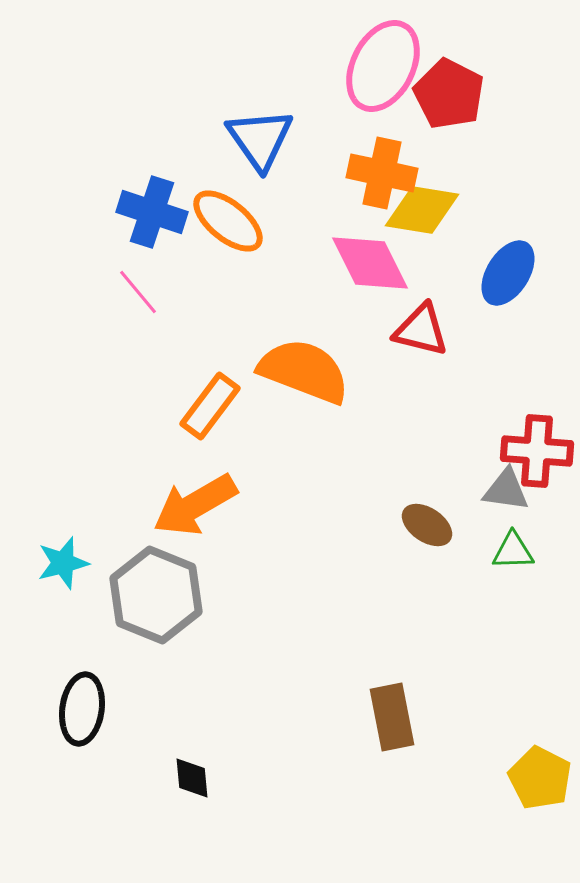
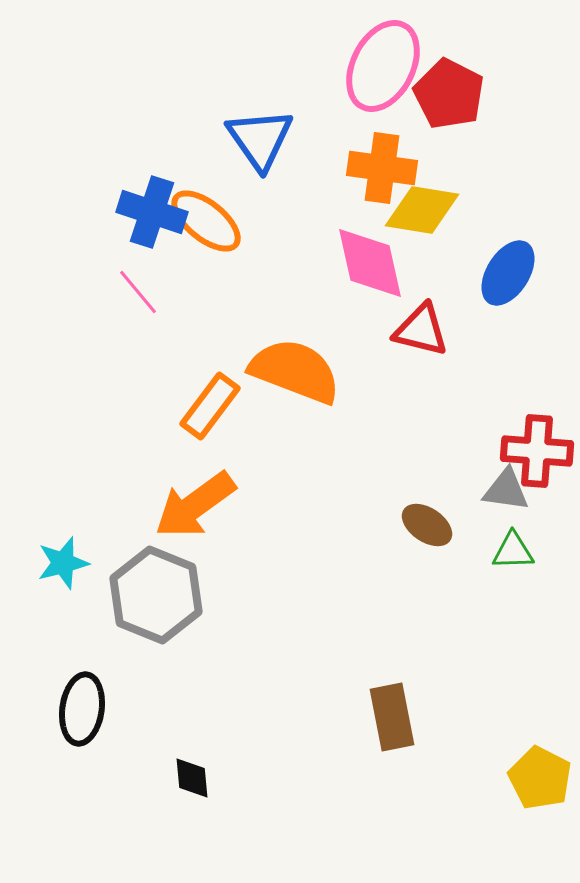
orange cross: moved 5 px up; rotated 4 degrees counterclockwise
orange ellipse: moved 22 px left
pink diamond: rotated 14 degrees clockwise
orange semicircle: moved 9 px left
orange arrow: rotated 6 degrees counterclockwise
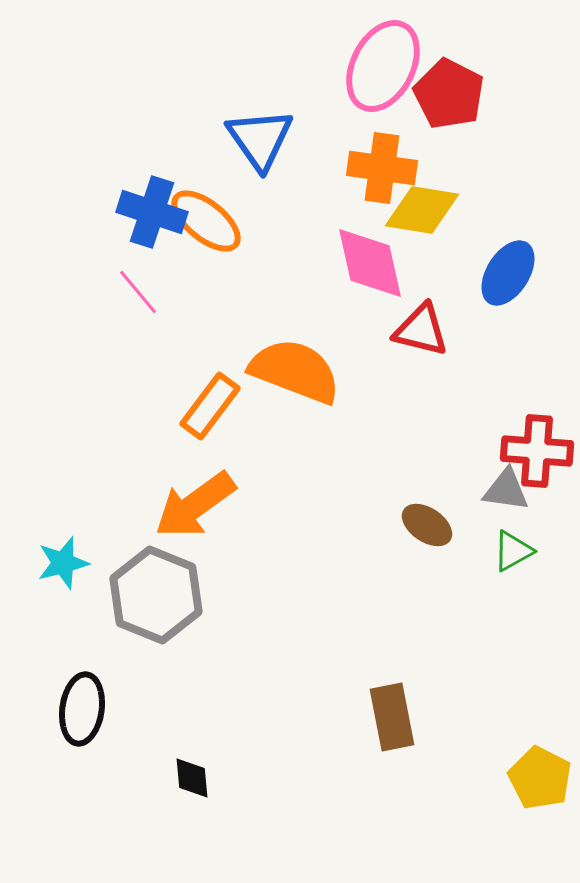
green triangle: rotated 27 degrees counterclockwise
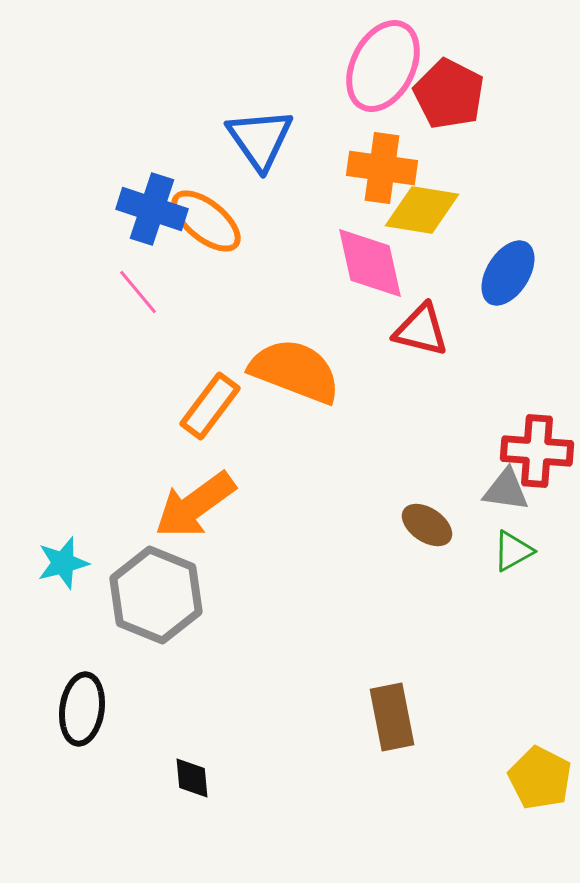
blue cross: moved 3 px up
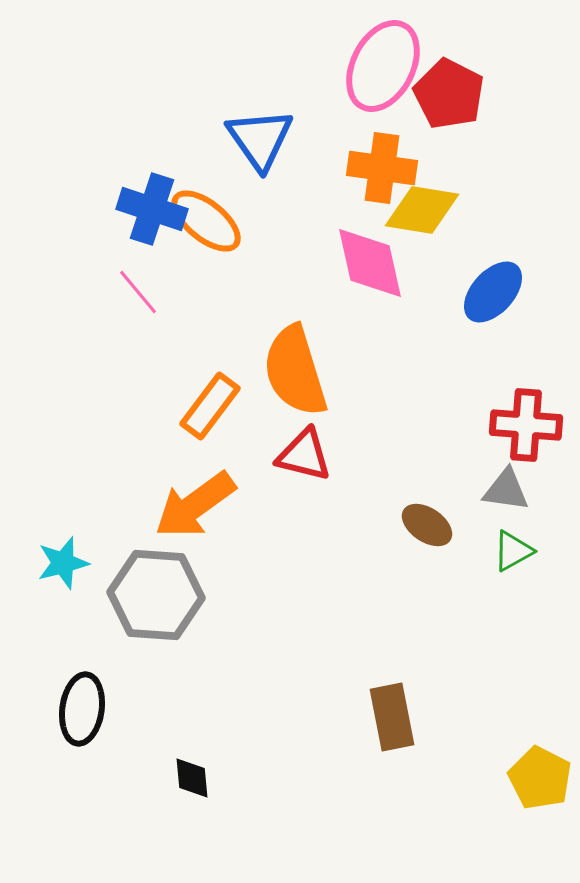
blue ellipse: moved 15 px left, 19 px down; rotated 10 degrees clockwise
red triangle: moved 117 px left, 125 px down
orange semicircle: rotated 128 degrees counterclockwise
red cross: moved 11 px left, 26 px up
gray hexagon: rotated 18 degrees counterclockwise
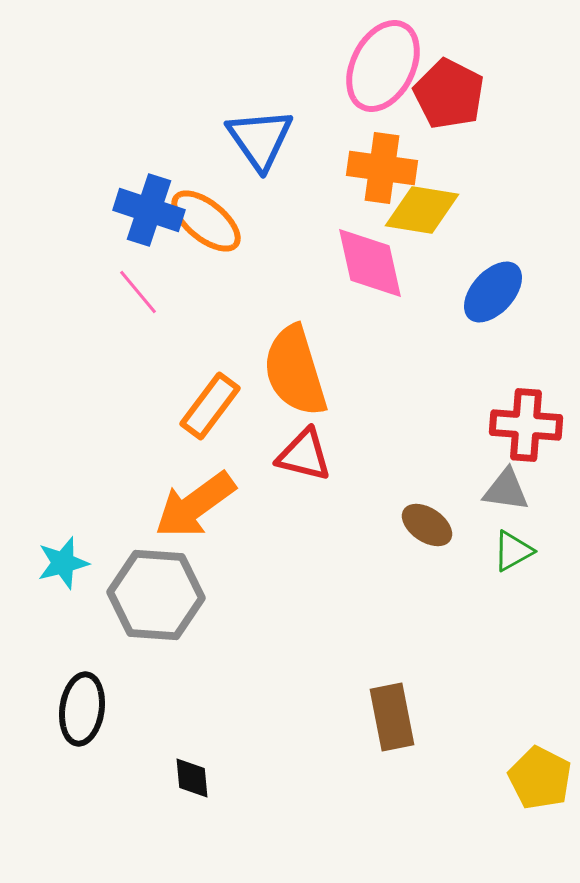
blue cross: moved 3 px left, 1 px down
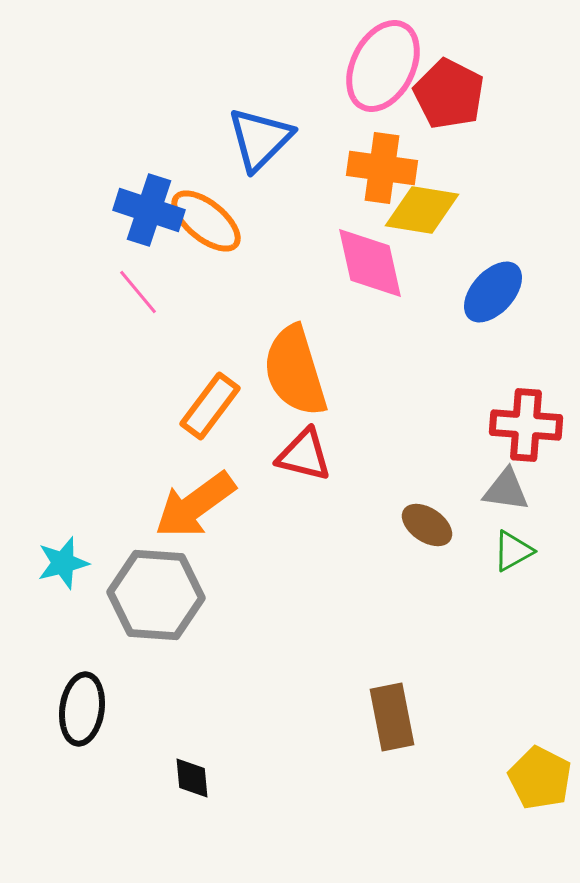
blue triangle: rotated 20 degrees clockwise
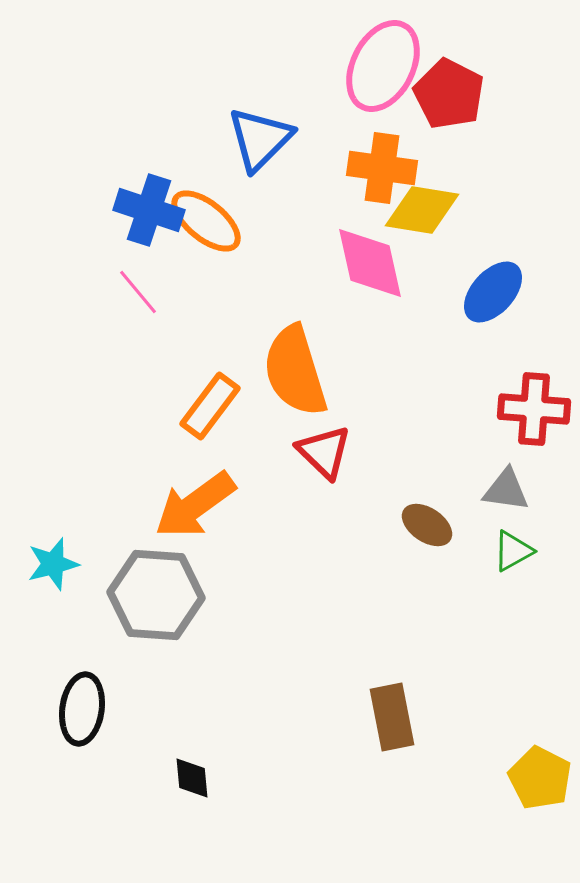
red cross: moved 8 px right, 16 px up
red triangle: moved 20 px right, 3 px up; rotated 30 degrees clockwise
cyan star: moved 10 px left, 1 px down
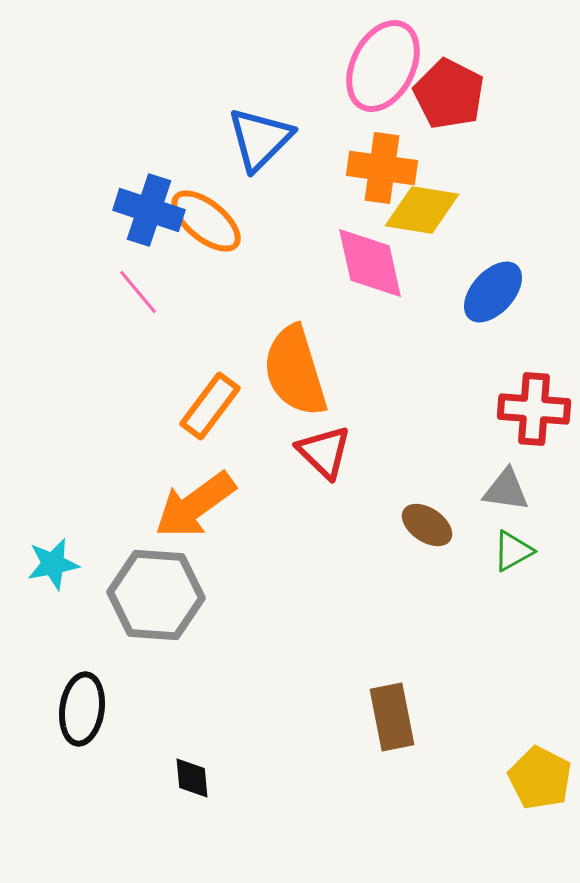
cyan star: rotated 4 degrees clockwise
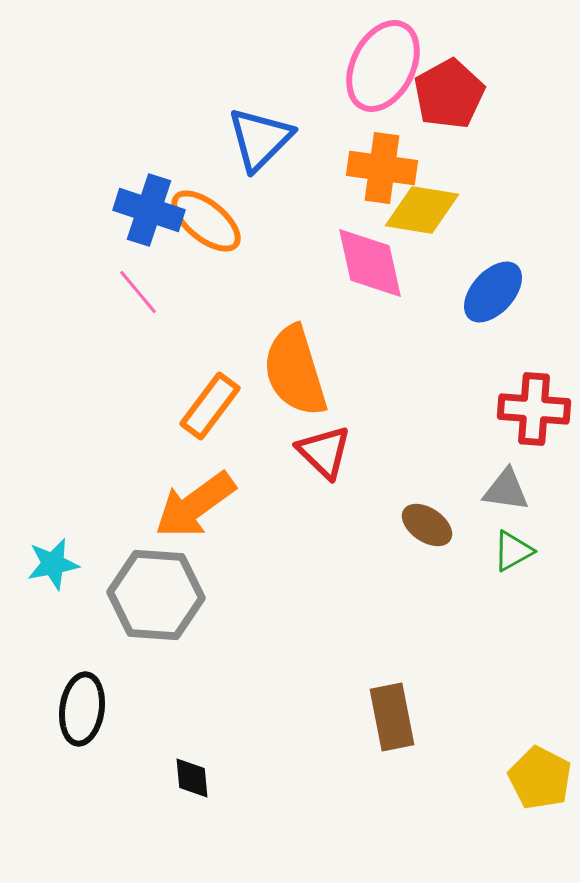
red pentagon: rotated 16 degrees clockwise
